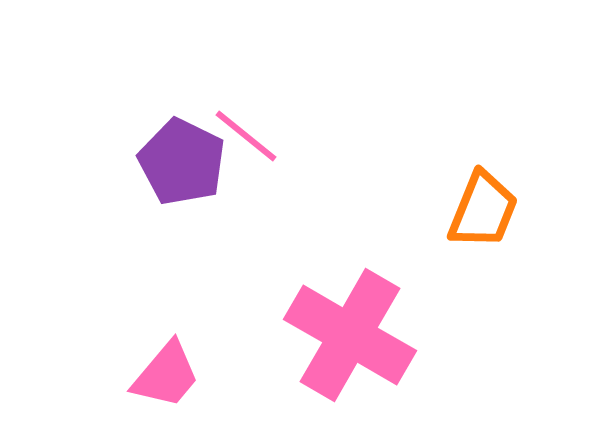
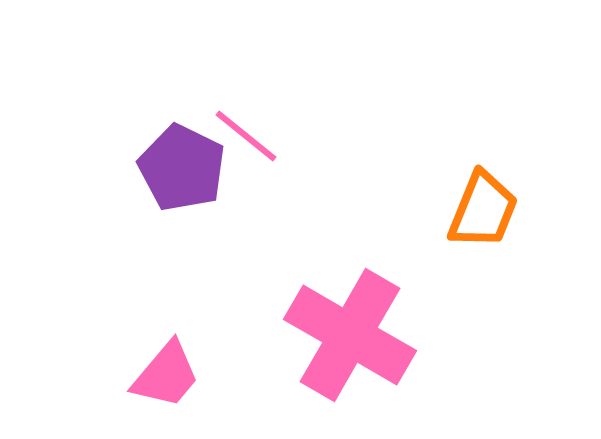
purple pentagon: moved 6 px down
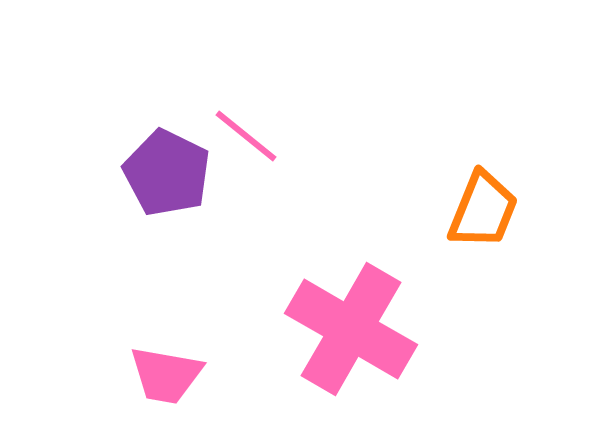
purple pentagon: moved 15 px left, 5 px down
pink cross: moved 1 px right, 6 px up
pink trapezoid: rotated 60 degrees clockwise
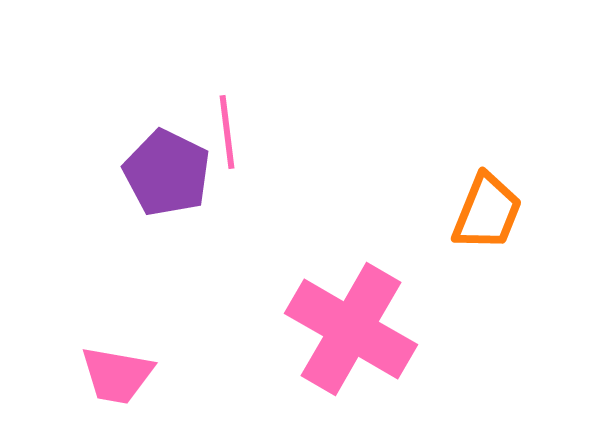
pink line: moved 19 px left, 4 px up; rotated 44 degrees clockwise
orange trapezoid: moved 4 px right, 2 px down
pink trapezoid: moved 49 px left
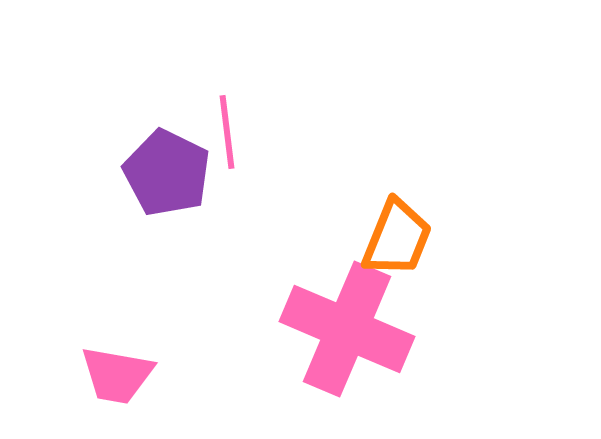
orange trapezoid: moved 90 px left, 26 px down
pink cross: moved 4 px left; rotated 7 degrees counterclockwise
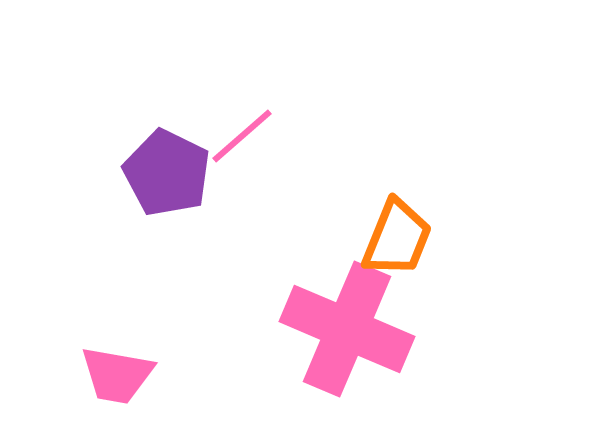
pink line: moved 15 px right, 4 px down; rotated 56 degrees clockwise
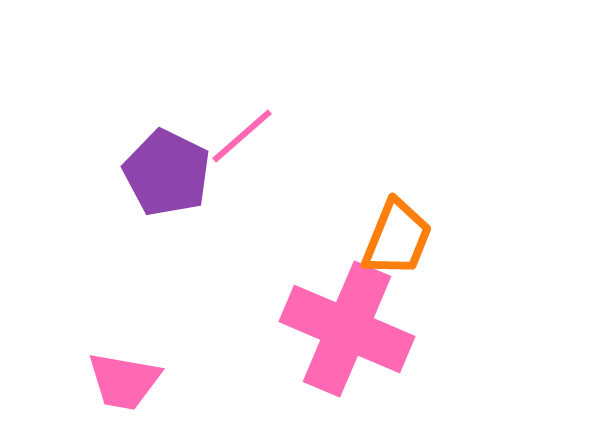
pink trapezoid: moved 7 px right, 6 px down
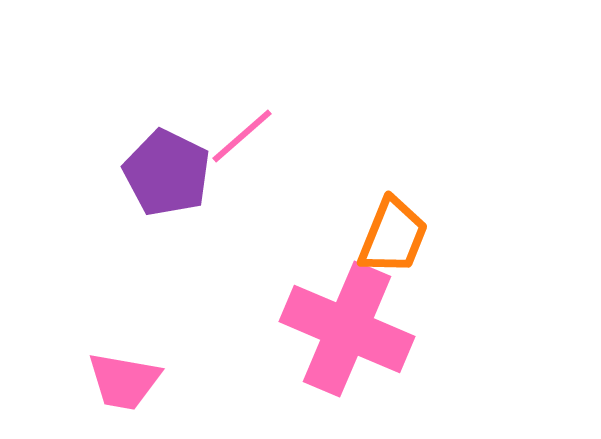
orange trapezoid: moved 4 px left, 2 px up
